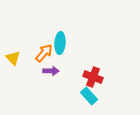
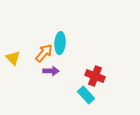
red cross: moved 2 px right, 1 px up
cyan rectangle: moved 3 px left, 1 px up
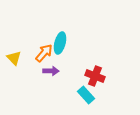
cyan ellipse: rotated 10 degrees clockwise
yellow triangle: moved 1 px right
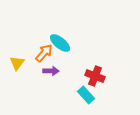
cyan ellipse: rotated 65 degrees counterclockwise
yellow triangle: moved 3 px right, 5 px down; rotated 21 degrees clockwise
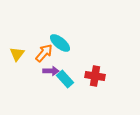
yellow triangle: moved 9 px up
red cross: rotated 12 degrees counterclockwise
cyan rectangle: moved 21 px left, 16 px up
